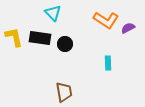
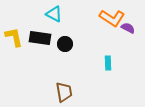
cyan triangle: moved 1 px right, 1 px down; rotated 18 degrees counterclockwise
orange L-shape: moved 6 px right, 2 px up
purple semicircle: rotated 56 degrees clockwise
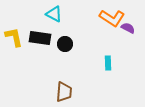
brown trapezoid: rotated 15 degrees clockwise
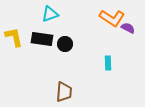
cyan triangle: moved 4 px left; rotated 48 degrees counterclockwise
black rectangle: moved 2 px right, 1 px down
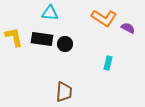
cyan triangle: moved 1 px up; rotated 24 degrees clockwise
orange L-shape: moved 8 px left
cyan rectangle: rotated 16 degrees clockwise
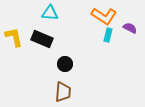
orange L-shape: moved 2 px up
purple semicircle: moved 2 px right
black rectangle: rotated 15 degrees clockwise
black circle: moved 20 px down
cyan rectangle: moved 28 px up
brown trapezoid: moved 1 px left
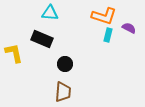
orange L-shape: rotated 15 degrees counterclockwise
purple semicircle: moved 1 px left
yellow L-shape: moved 16 px down
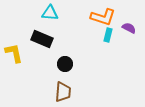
orange L-shape: moved 1 px left, 1 px down
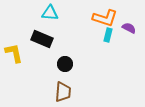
orange L-shape: moved 2 px right, 1 px down
